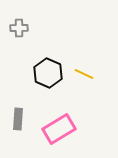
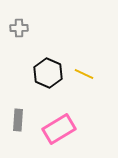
gray rectangle: moved 1 px down
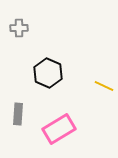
yellow line: moved 20 px right, 12 px down
gray rectangle: moved 6 px up
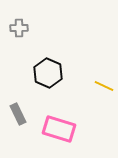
gray rectangle: rotated 30 degrees counterclockwise
pink rectangle: rotated 48 degrees clockwise
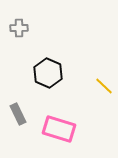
yellow line: rotated 18 degrees clockwise
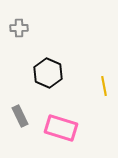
yellow line: rotated 36 degrees clockwise
gray rectangle: moved 2 px right, 2 px down
pink rectangle: moved 2 px right, 1 px up
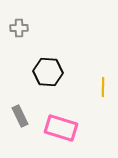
black hexagon: moved 1 px up; rotated 20 degrees counterclockwise
yellow line: moved 1 px left, 1 px down; rotated 12 degrees clockwise
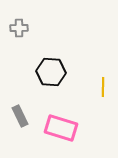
black hexagon: moved 3 px right
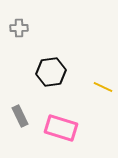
black hexagon: rotated 12 degrees counterclockwise
yellow line: rotated 66 degrees counterclockwise
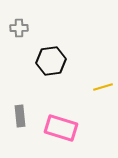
black hexagon: moved 11 px up
yellow line: rotated 42 degrees counterclockwise
gray rectangle: rotated 20 degrees clockwise
